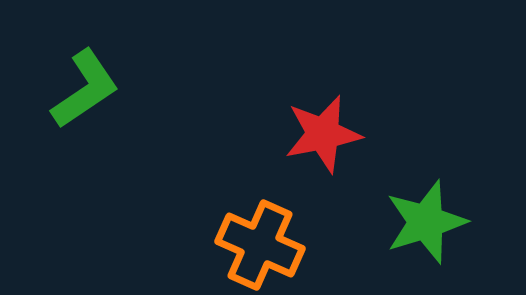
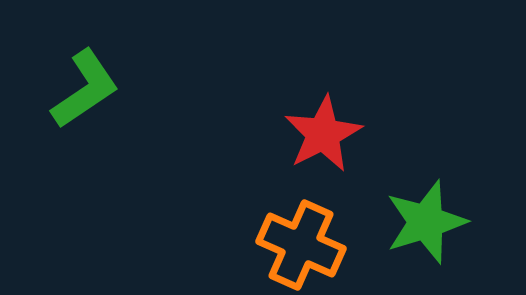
red star: rotated 16 degrees counterclockwise
orange cross: moved 41 px right
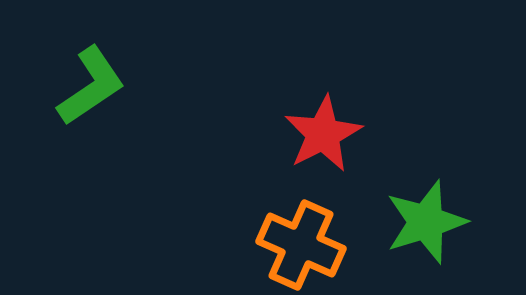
green L-shape: moved 6 px right, 3 px up
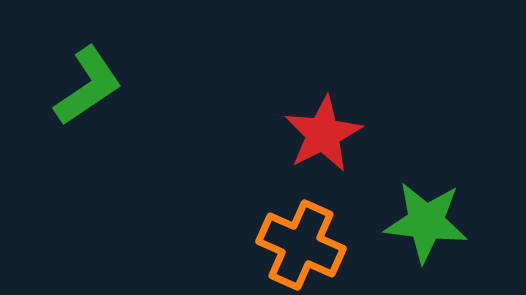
green L-shape: moved 3 px left
green star: rotated 24 degrees clockwise
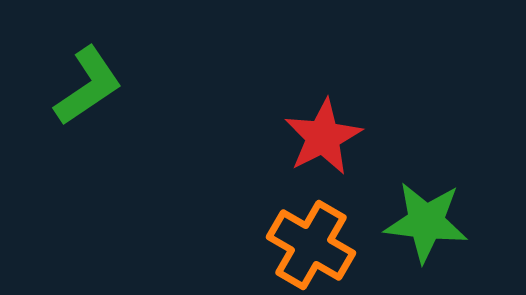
red star: moved 3 px down
orange cross: moved 10 px right; rotated 6 degrees clockwise
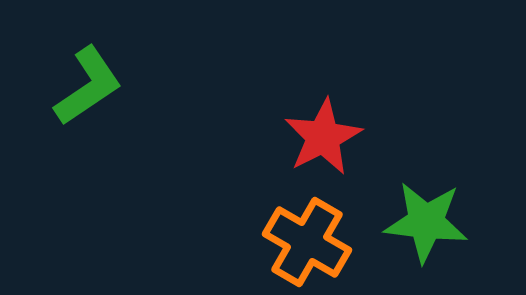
orange cross: moved 4 px left, 3 px up
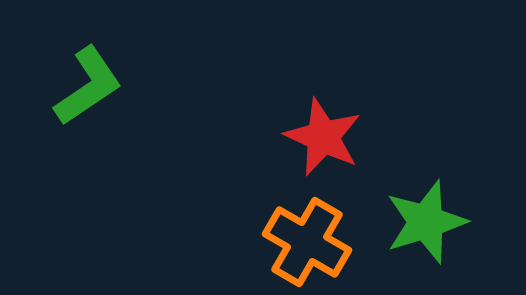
red star: rotated 20 degrees counterclockwise
green star: rotated 24 degrees counterclockwise
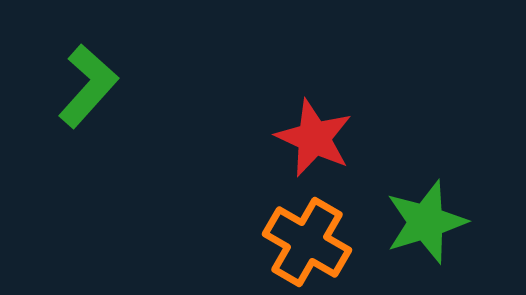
green L-shape: rotated 14 degrees counterclockwise
red star: moved 9 px left, 1 px down
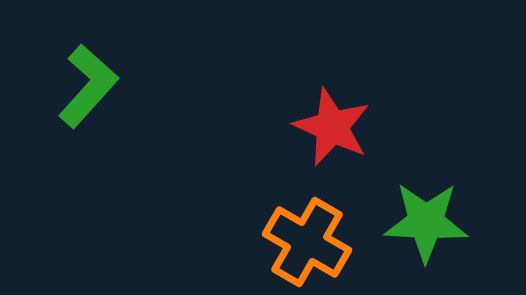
red star: moved 18 px right, 11 px up
green star: rotated 20 degrees clockwise
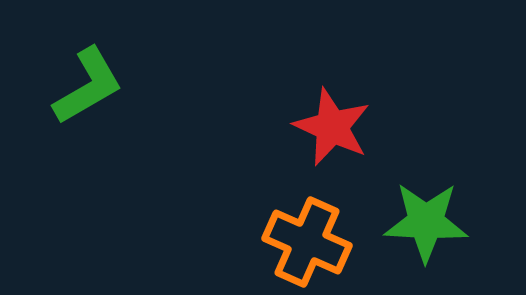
green L-shape: rotated 18 degrees clockwise
orange cross: rotated 6 degrees counterclockwise
